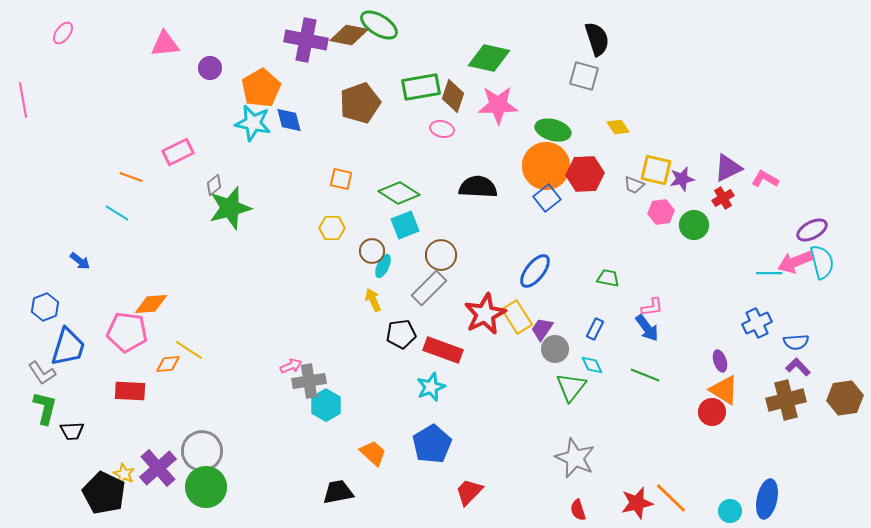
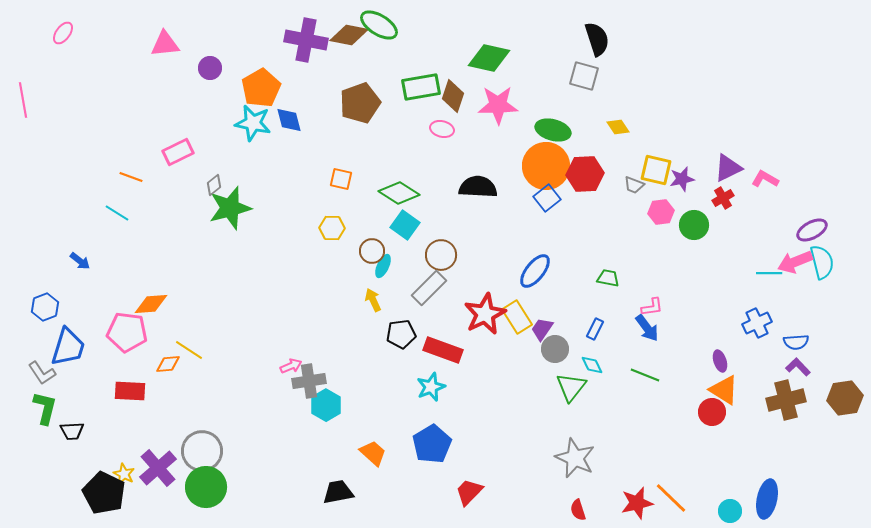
cyan square at (405, 225): rotated 32 degrees counterclockwise
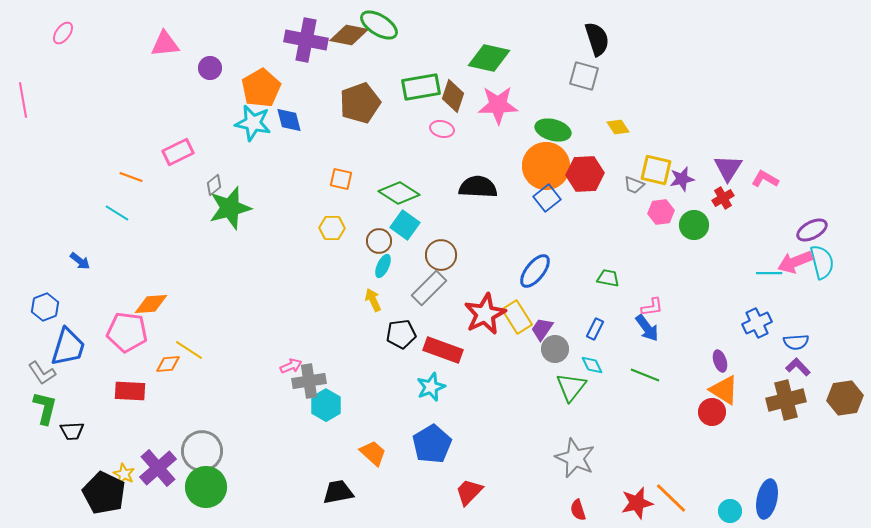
purple triangle at (728, 168): rotated 32 degrees counterclockwise
brown circle at (372, 251): moved 7 px right, 10 px up
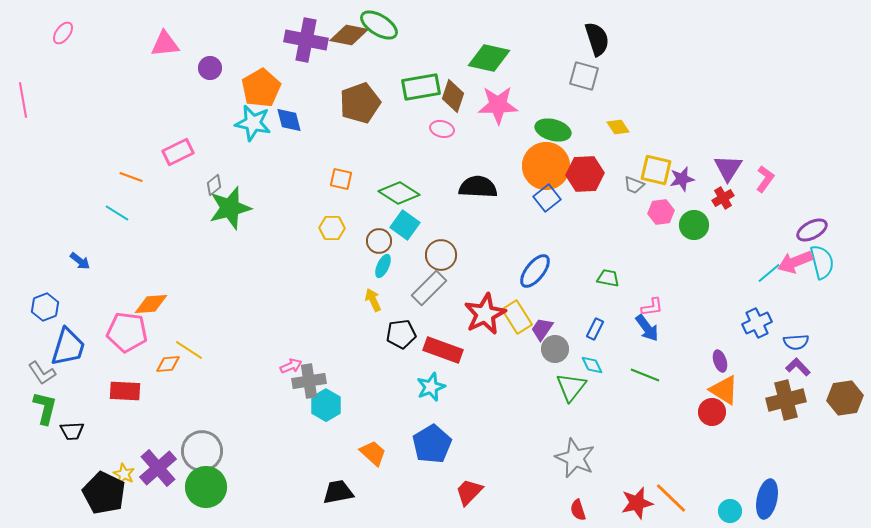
pink L-shape at (765, 179): rotated 96 degrees clockwise
cyan line at (769, 273): rotated 40 degrees counterclockwise
red rectangle at (130, 391): moved 5 px left
